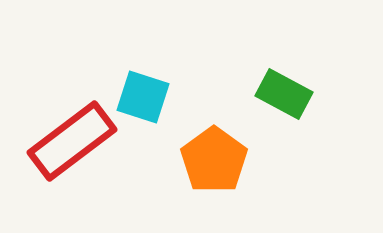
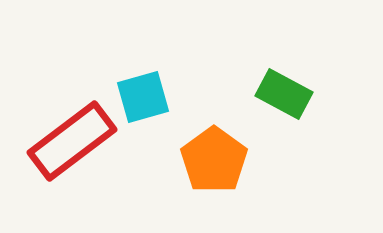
cyan square: rotated 34 degrees counterclockwise
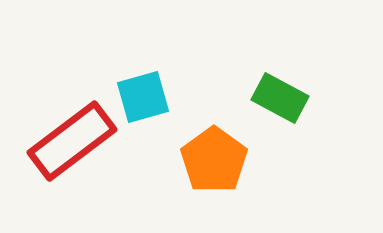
green rectangle: moved 4 px left, 4 px down
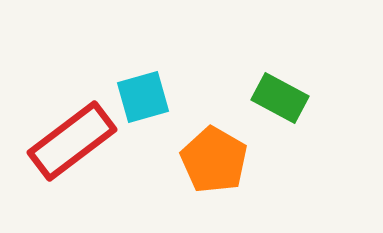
orange pentagon: rotated 6 degrees counterclockwise
